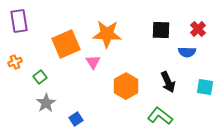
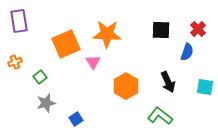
blue semicircle: rotated 72 degrees counterclockwise
gray star: rotated 18 degrees clockwise
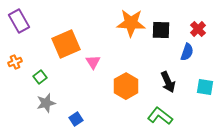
purple rectangle: rotated 20 degrees counterclockwise
orange star: moved 24 px right, 11 px up
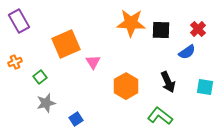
blue semicircle: rotated 36 degrees clockwise
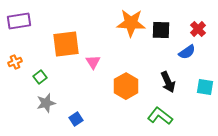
purple rectangle: rotated 70 degrees counterclockwise
orange square: rotated 16 degrees clockwise
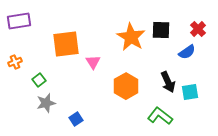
orange star: moved 14 px down; rotated 28 degrees clockwise
green square: moved 1 px left, 3 px down
cyan square: moved 15 px left, 5 px down; rotated 18 degrees counterclockwise
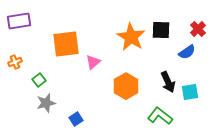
pink triangle: rotated 21 degrees clockwise
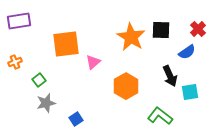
black arrow: moved 2 px right, 6 px up
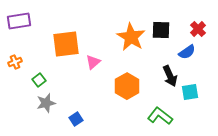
orange hexagon: moved 1 px right
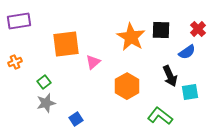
green square: moved 5 px right, 2 px down
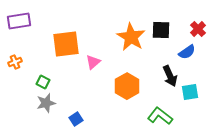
green square: moved 1 px left; rotated 24 degrees counterclockwise
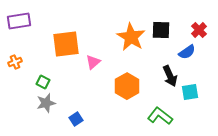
red cross: moved 1 px right, 1 px down
